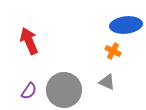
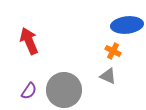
blue ellipse: moved 1 px right
gray triangle: moved 1 px right, 6 px up
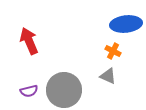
blue ellipse: moved 1 px left, 1 px up
purple semicircle: rotated 42 degrees clockwise
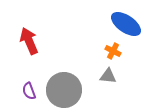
blue ellipse: rotated 40 degrees clockwise
gray triangle: rotated 18 degrees counterclockwise
purple semicircle: rotated 84 degrees clockwise
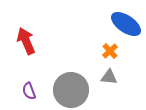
red arrow: moved 3 px left
orange cross: moved 3 px left; rotated 21 degrees clockwise
gray triangle: moved 1 px right, 1 px down
gray circle: moved 7 px right
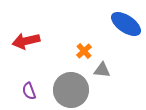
red arrow: rotated 80 degrees counterclockwise
orange cross: moved 26 px left
gray triangle: moved 7 px left, 7 px up
